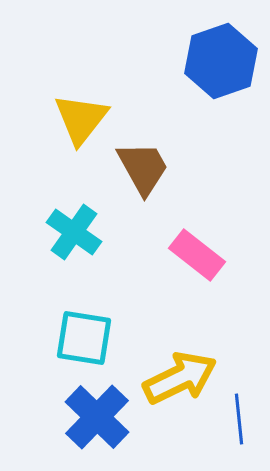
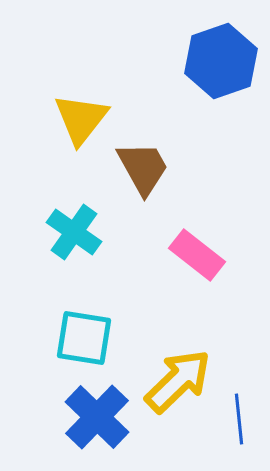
yellow arrow: moved 2 px left, 3 px down; rotated 18 degrees counterclockwise
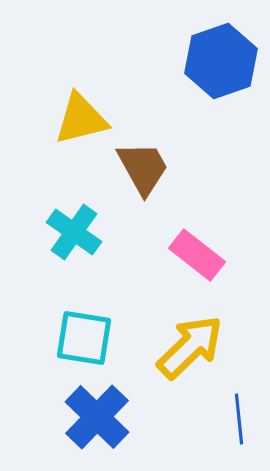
yellow triangle: rotated 38 degrees clockwise
yellow arrow: moved 12 px right, 34 px up
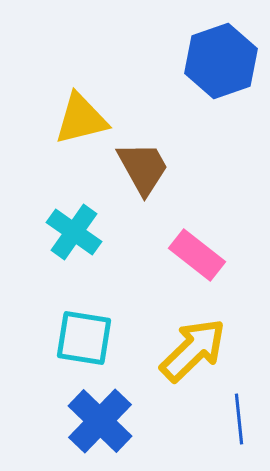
yellow arrow: moved 3 px right, 3 px down
blue cross: moved 3 px right, 4 px down
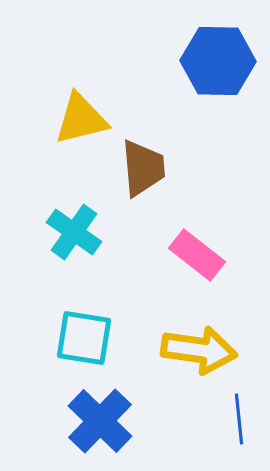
blue hexagon: moved 3 px left; rotated 20 degrees clockwise
brown trapezoid: rotated 24 degrees clockwise
yellow arrow: moved 6 px right; rotated 52 degrees clockwise
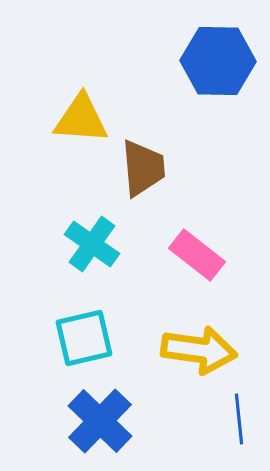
yellow triangle: rotated 18 degrees clockwise
cyan cross: moved 18 px right, 12 px down
cyan square: rotated 22 degrees counterclockwise
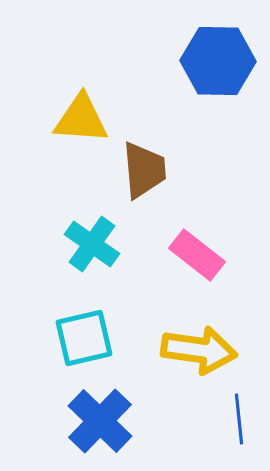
brown trapezoid: moved 1 px right, 2 px down
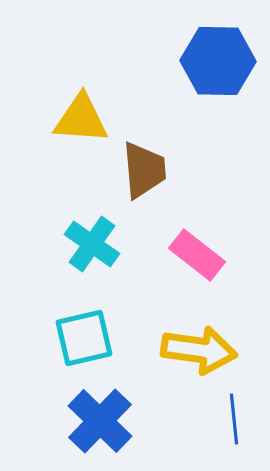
blue line: moved 5 px left
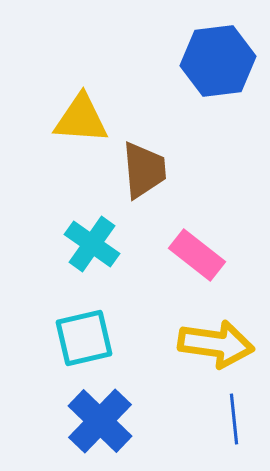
blue hexagon: rotated 8 degrees counterclockwise
yellow arrow: moved 17 px right, 6 px up
